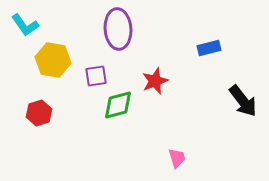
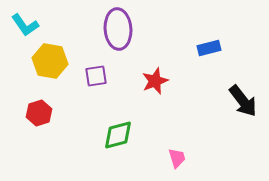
yellow hexagon: moved 3 px left, 1 px down
green diamond: moved 30 px down
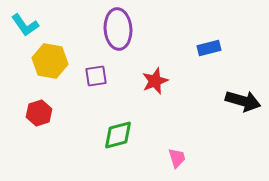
black arrow: rotated 36 degrees counterclockwise
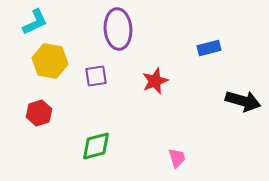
cyan L-shape: moved 10 px right, 3 px up; rotated 80 degrees counterclockwise
green diamond: moved 22 px left, 11 px down
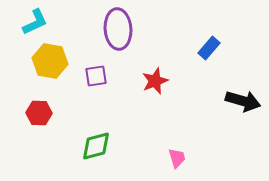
blue rectangle: rotated 35 degrees counterclockwise
red hexagon: rotated 20 degrees clockwise
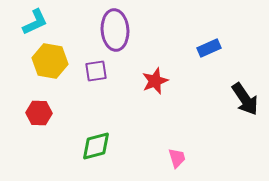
purple ellipse: moved 3 px left, 1 px down
blue rectangle: rotated 25 degrees clockwise
purple square: moved 5 px up
black arrow: moved 2 px right, 2 px up; rotated 40 degrees clockwise
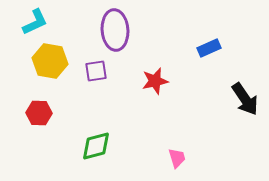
red star: rotated 8 degrees clockwise
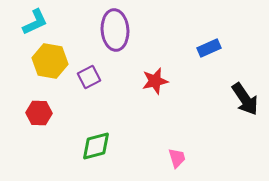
purple square: moved 7 px left, 6 px down; rotated 20 degrees counterclockwise
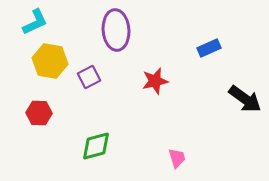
purple ellipse: moved 1 px right
black arrow: rotated 20 degrees counterclockwise
